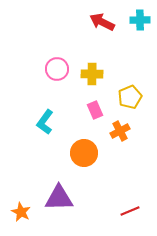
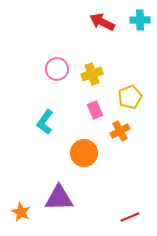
yellow cross: rotated 20 degrees counterclockwise
red line: moved 6 px down
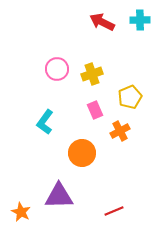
orange circle: moved 2 px left
purple triangle: moved 2 px up
red line: moved 16 px left, 6 px up
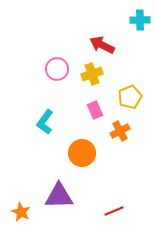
red arrow: moved 23 px down
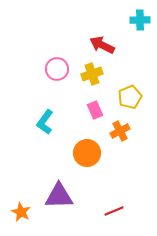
orange circle: moved 5 px right
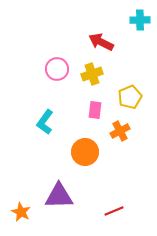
red arrow: moved 1 px left, 3 px up
pink rectangle: rotated 30 degrees clockwise
orange circle: moved 2 px left, 1 px up
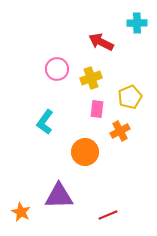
cyan cross: moved 3 px left, 3 px down
yellow cross: moved 1 px left, 4 px down
pink rectangle: moved 2 px right, 1 px up
red line: moved 6 px left, 4 px down
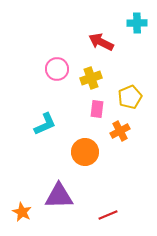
cyan L-shape: moved 2 px down; rotated 150 degrees counterclockwise
orange star: moved 1 px right
